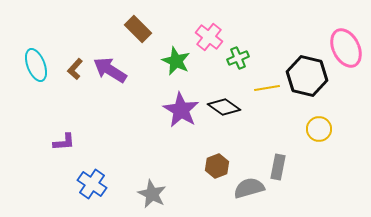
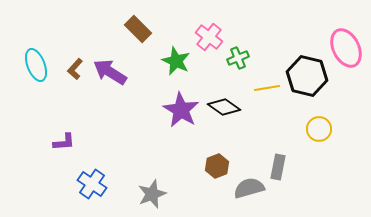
purple arrow: moved 2 px down
gray star: rotated 24 degrees clockwise
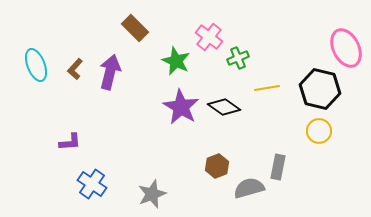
brown rectangle: moved 3 px left, 1 px up
purple arrow: rotated 72 degrees clockwise
black hexagon: moved 13 px right, 13 px down
purple star: moved 3 px up
yellow circle: moved 2 px down
purple L-shape: moved 6 px right
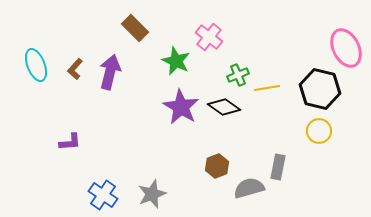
green cross: moved 17 px down
blue cross: moved 11 px right, 11 px down
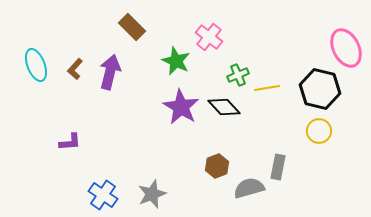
brown rectangle: moved 3 px left, 1 px up
black diamond: rotated 12 degrees clockwise
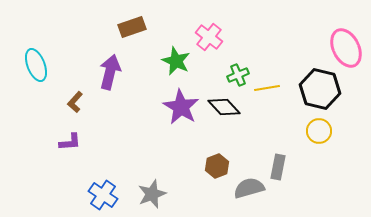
brown rectangle: rotated 64 degrees counterclockwise
brown L-shape: moved 33 px down
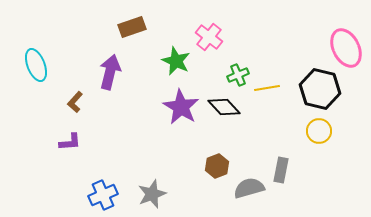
gray rectangle: moved 3 px right, 3 px down
blue cross: rotated 32 degrees clockwise
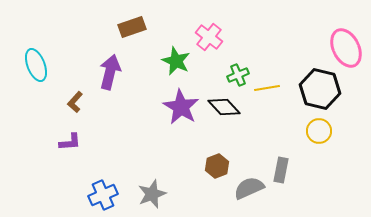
gray semicircle: rotated 8 degrees counterclockwise
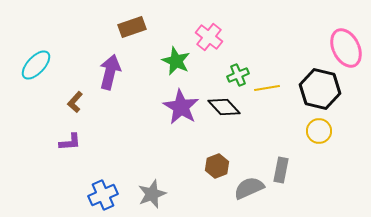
cyan ellipse: rotated 64 degrees clockwise
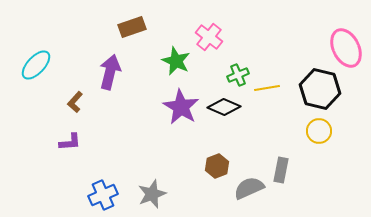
black diamond: rotated 24 degrees counterclockwise
